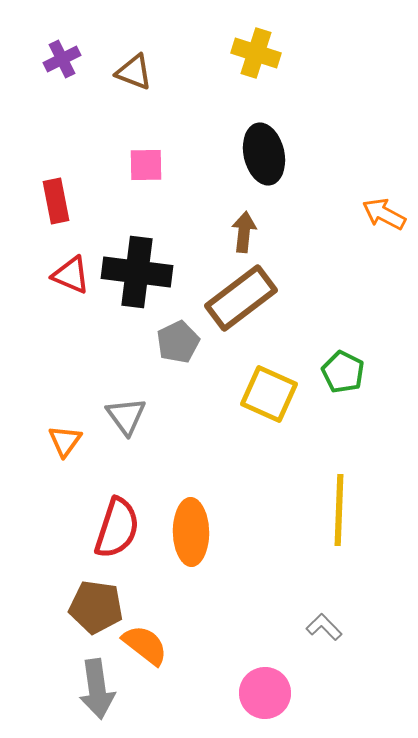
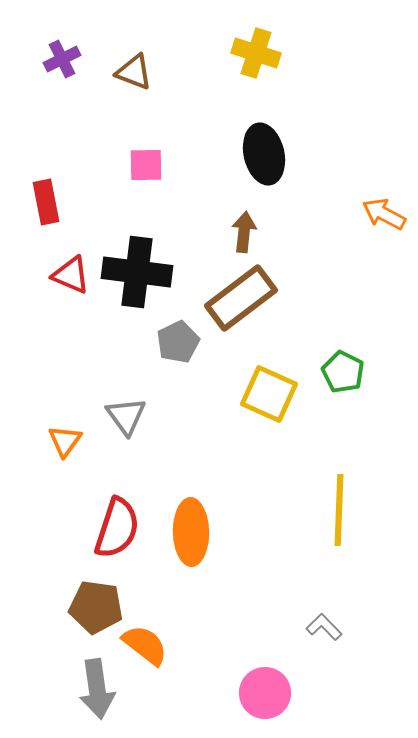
red rectangle: moved 10 px left, 1 px down
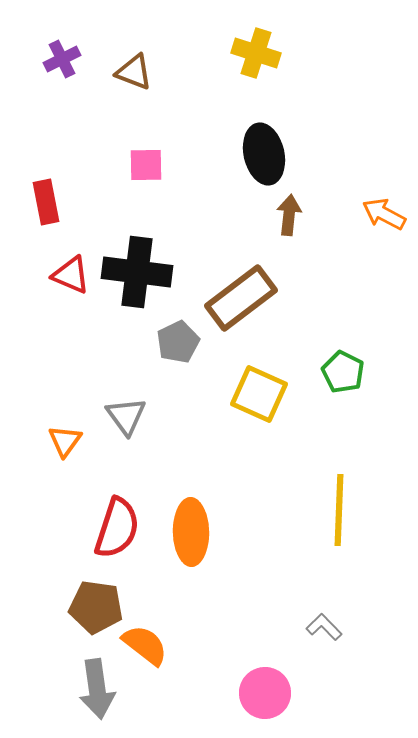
brown arrow: moved 45 px right, 17 px up
yellow square: moved 10 px left
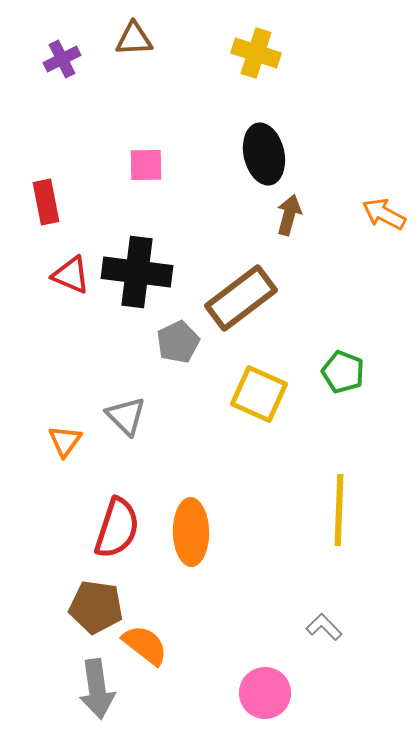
brown triangle: moved 33 px up; rotated 24 degrees counterclockwise
brown arrow: rotated 9 degrees clockwise
green pentagon: rotated 6 degrees counterclockwise
gray triangle: rotated 9 degrees counterclockwise
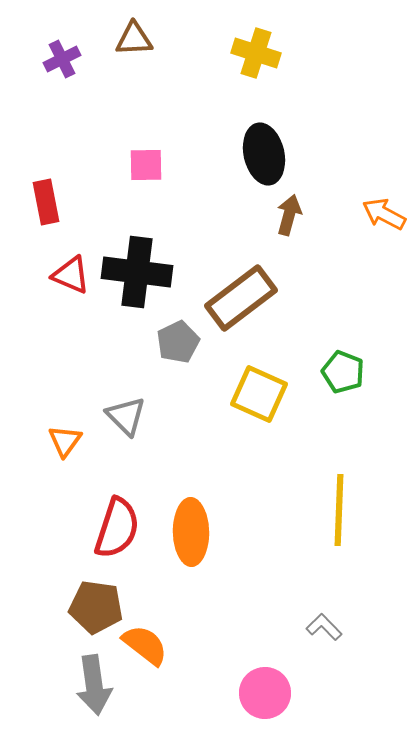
gray arrow: moved 3 px left, 4 px up
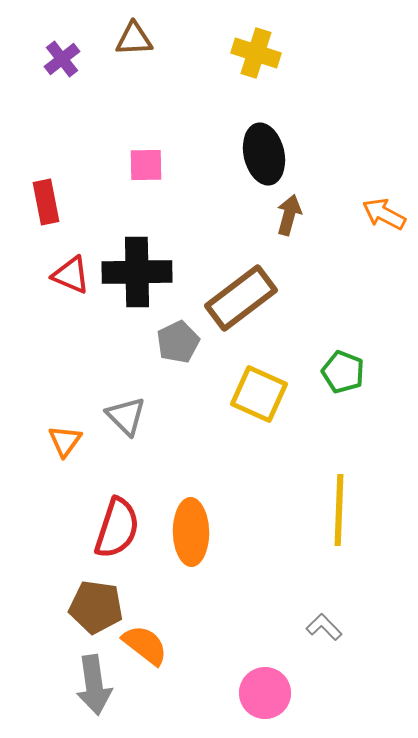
purple cross: rotated 12 degrees counterclockwise
black cross: rotated 8 degrees counterclockwise
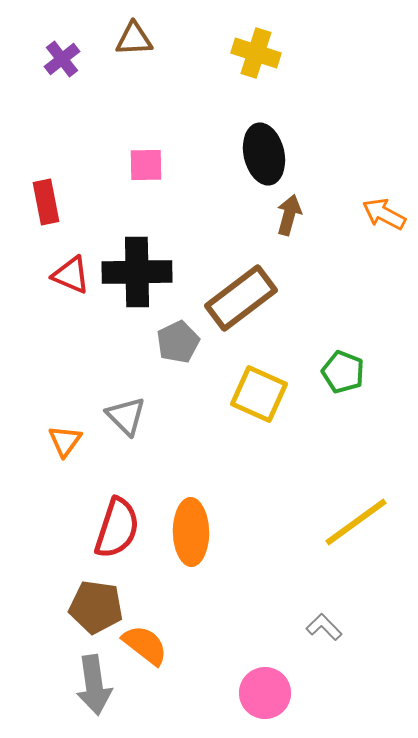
yellow line: moved 17 px right, 12 px down; rotated 52 degrees clockwise
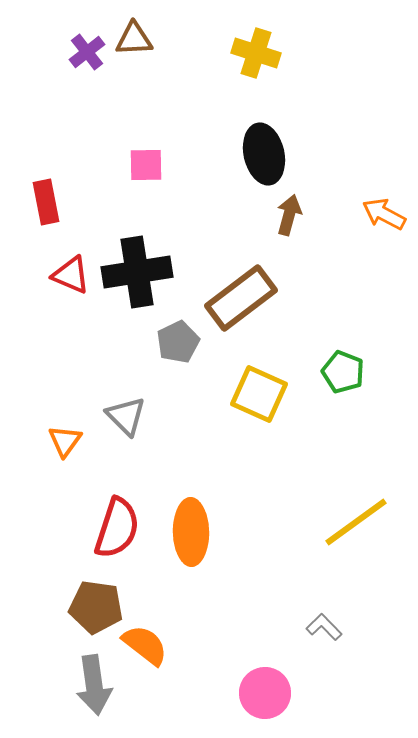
purple cross: moved 25 px right, 7 px up
black cross: rotated 8 degrees counterclockwise
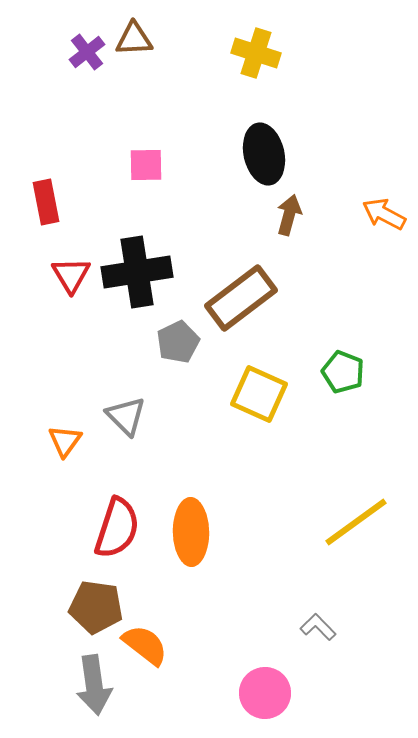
red triangle: rotated 36 degrees clockwise
gray L-shape: moved 6 px left
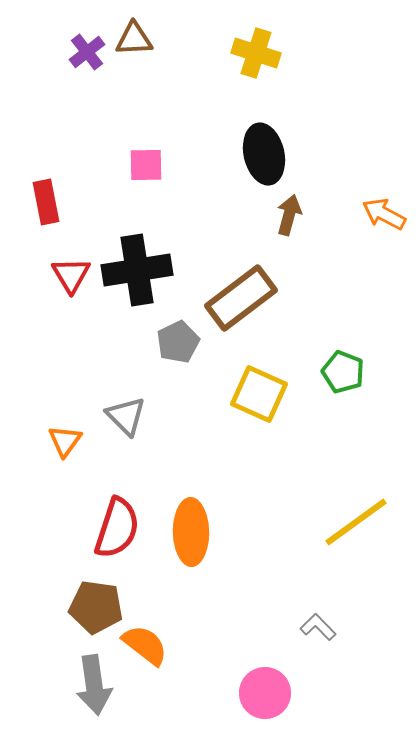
black cross: moved 2 px up
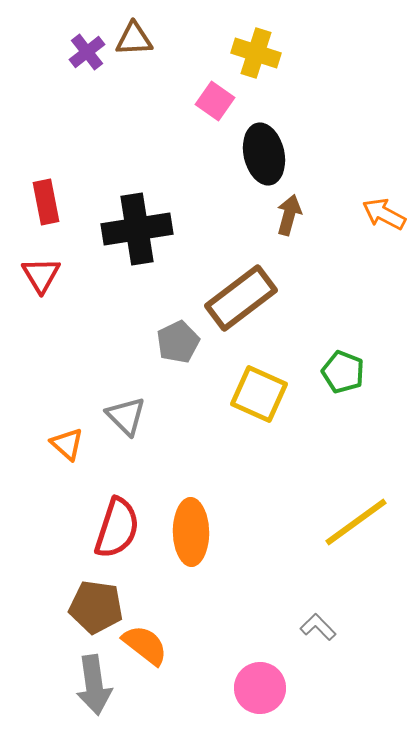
pink square: moved 69 px right, 64 px up; rotated 36 degrees clockwise
black cross: moved 41 px up
red triangle: moved 30 px left
orange triangle: moved 2 px right, 3 px down; rotated 24 degrees counterclockwise
pink circle: moved 5 px left, 5 px up
